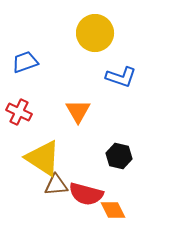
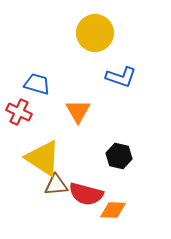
blue trapezoid: moved 12 px right, 22 px down; rotated 36 degrees clockwise
orange diamond: rotated 60 degrees counterclockwise
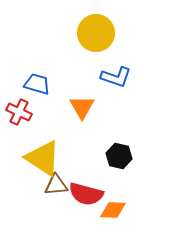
yellow circle: moved 1 px right
blue L-shape: moved 5 px left
orange triangle: moved 4 px right, 4 px up
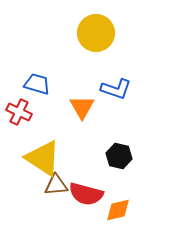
blue L-shape: moved 12 px down
orange diamond: moved 5 px right; rotated 16 degrees counterclockwise
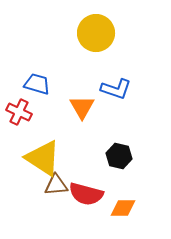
orange diamond: moved 5 px right, 2 px up; rotated 12 degrees clockwise
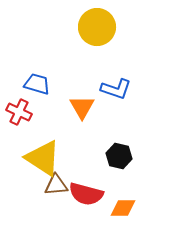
yellow circle: moved 1 px right, 6 px up
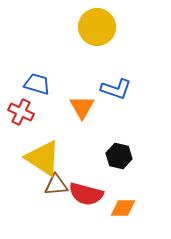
red cross: moved 2 px right
